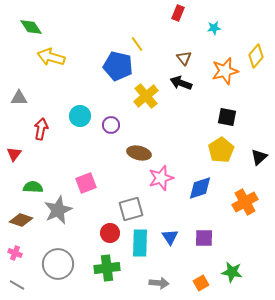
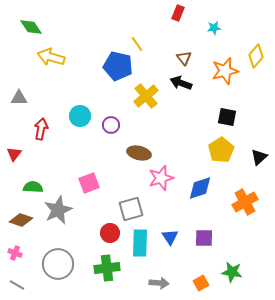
pink square: moved 3 px right
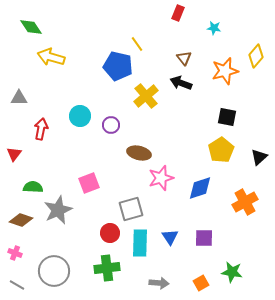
cyan star: rotated 16 degrees clockwise
gray circle: moved 4 px left, 7 px down
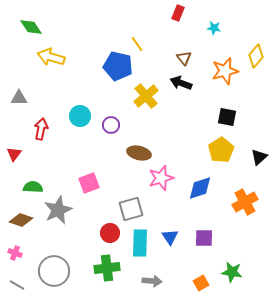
gray arrow: moved 7 px left, 2 px up
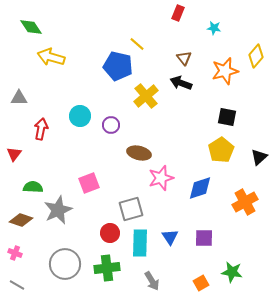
yellow line: rotated 14 degrees counterclockwise
gray circle: moved 11 px right, 7 px up
gray arrow: rotated 54 degrees clockwise
